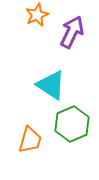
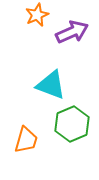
purple arrow: rotated 40 degrees clockwise
cyan triangle: rotated 12 degrees counterclockwise
orange trapezoid: moved 4 px left
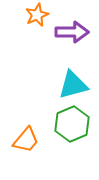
purple arrow: rotated 24 degrees clockwise
cyan triangle: moved 22 px right; rotated 36 degrees counterclockwise
orange trapezoid: rotated 24 degrees clockwise
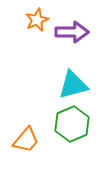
orange star: moved 5 px down
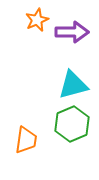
orange trapezoid: rotated 32 degrees counterclockwise
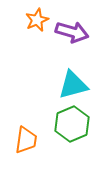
purple arrow: rotated 16 degrees clockwise
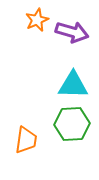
cyan triangle: rotated 16 degrees clockwise
green hexagon: rotated 20 degrees clockwise
